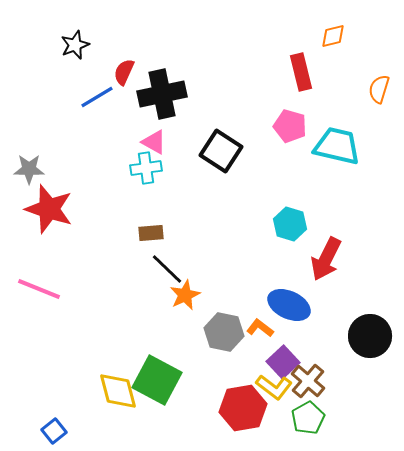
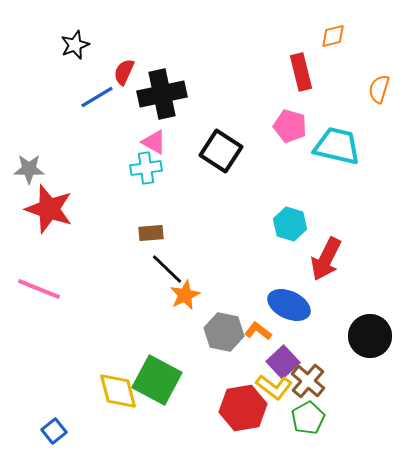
orange L-shape: moved 2 px left, 3 px down
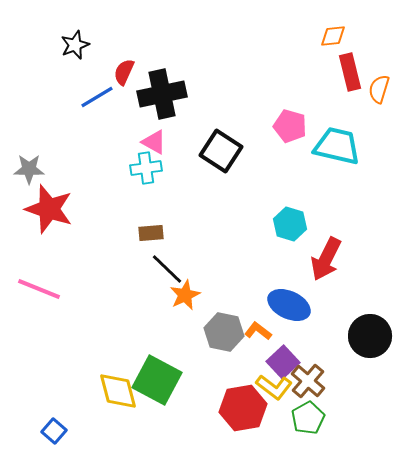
orange diamond: rotated 8 degrees clockwise
red rectangle: moved 49 px right
blue square: rotated 10 degrees counterclockwise
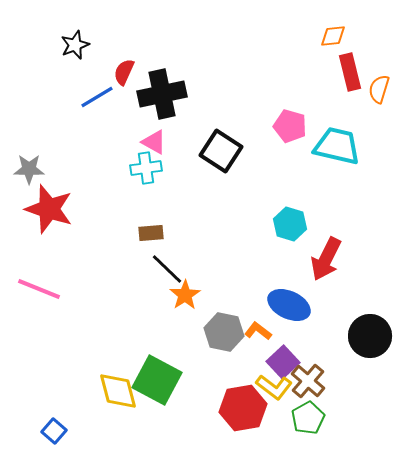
orange star: rotated 8 degrees counterclockwise
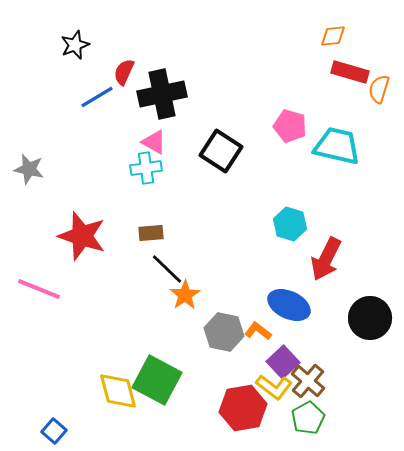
red rectangle: rotated 60 degrees counterclockwise
gray star: rotated 12 degrees clockwise
red star: moved 33 px right, 27 px down
black circle: moved 18 px up
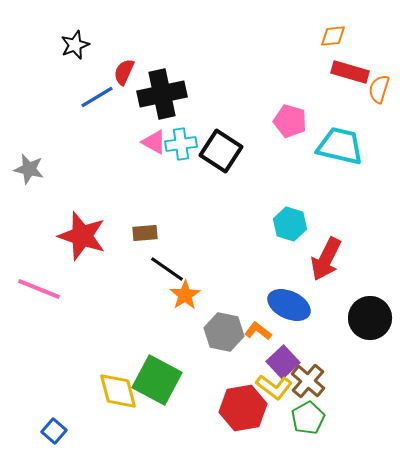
pink pentagon: moved 5 px up
cyan trapezoid: moved 3 px right
cyan cross: moved 35 px right, 24 px up
brown rectangle: moved 6 px left
black line: rotated 9 degrees counterclockwise
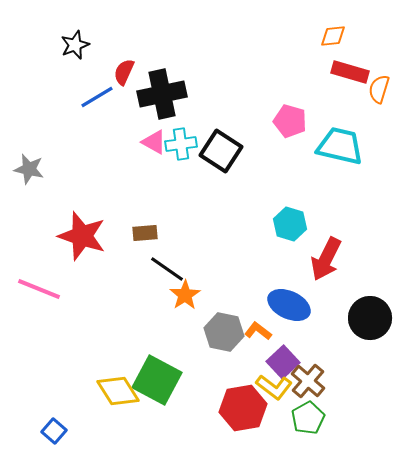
yellow diamond: rotated 18 degrees counterclockwise
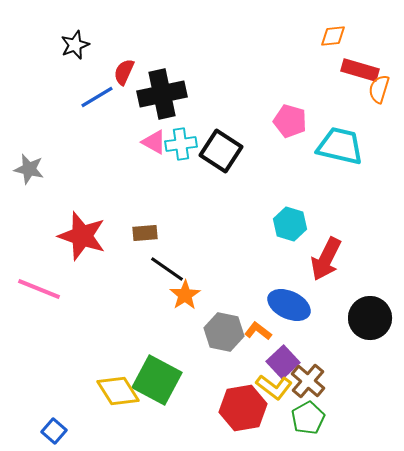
red rectangle: moved 10 px right, 2 px up
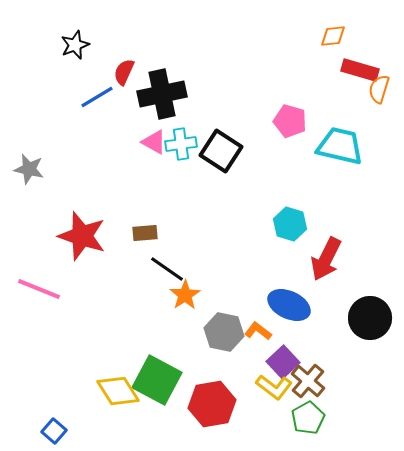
red hexagon: moved 31 px left, 4 px up
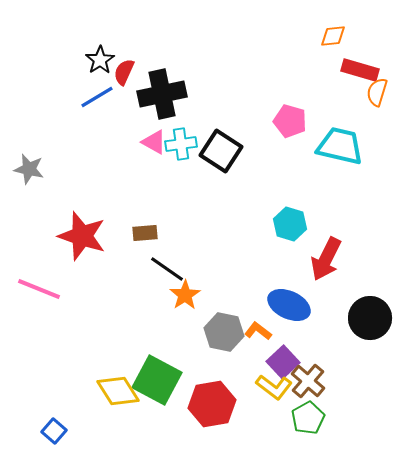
black star: moved 25 px right, 15 px down; rotated 12 degrees counterclockwise
orange semicircle: moved 2 px left, 3 px down
